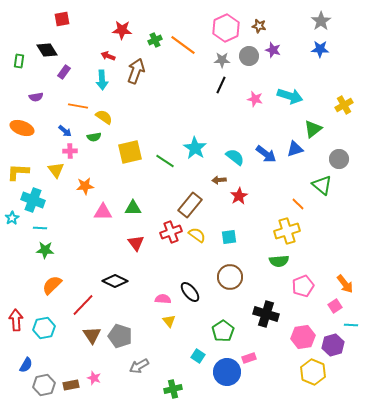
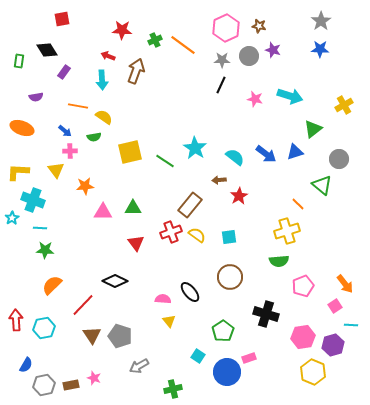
blue triangle at (295, 149): moved 3 px down
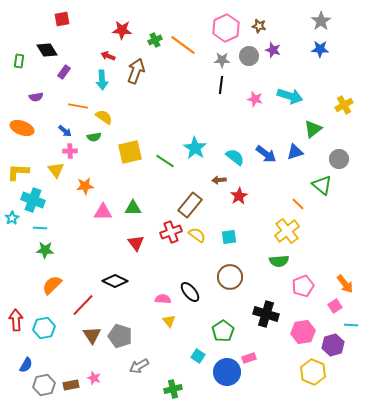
black line at (221, 85): rotated 18 degrees counterclockwise
yellow cross at (287, 231): rotated 20 degrees counterclockwise
pink hexagon at (303, 337): moved 5 px up
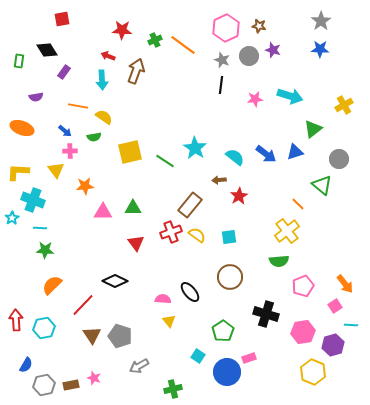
gray star at (222, 60): rotated 21 degrees clockwise
pink star at (255, 99): rotated 21 degrees counterclockwise
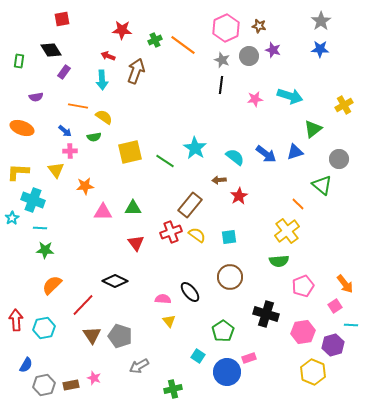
black diamond at (47, 50): moved 4 px right
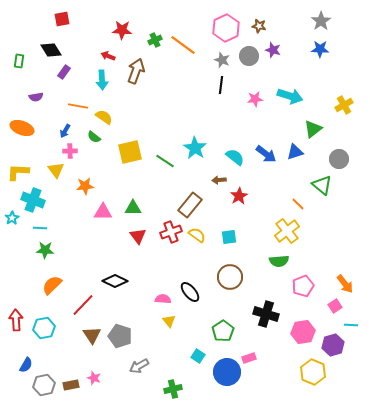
blue arrow at (65, 131): rotated 80 degrees clockwise
green semicircle at (94, 137): rotated 48 degrees clockwise
red triangle at (136, 243): moved 2 px right, 7 px up
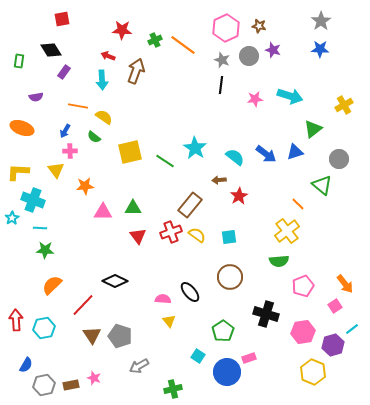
cyan line at (351, 325): moved 1 px right, 4 px down; rotated 40 degrees counterclockwise
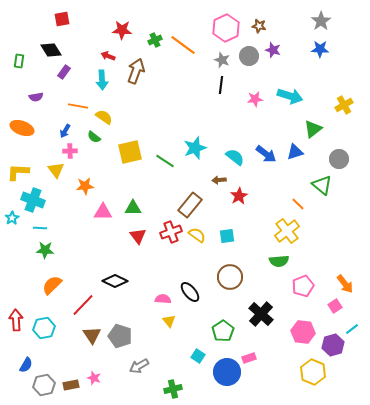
cyan star at (195, 148): rotated 20 degrees clockwise
cyan square at (229, 237): moved 2 px left, 1 px up
black cross at (266, 314): moved 5 px left; rotated 25 degrees clockwise
pink hexagon at (303, 332): rotated 15 degrees clockwise
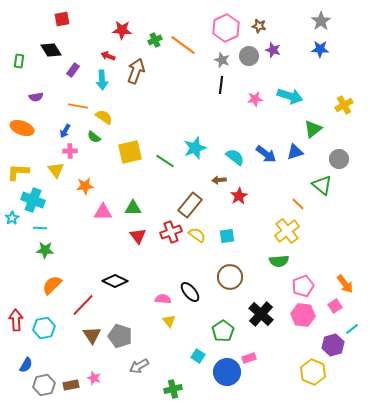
purple rectangle at (64, 72): moved 9 px right, 2 px up
pink hexagon at (303, 332): moved 17 px up
